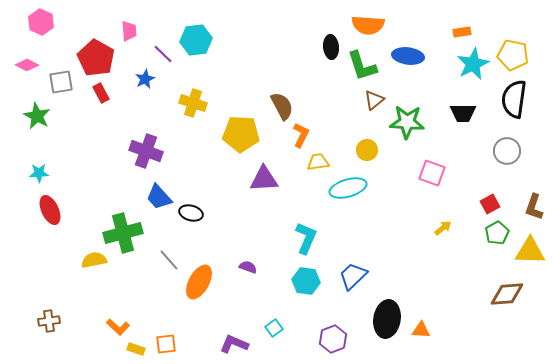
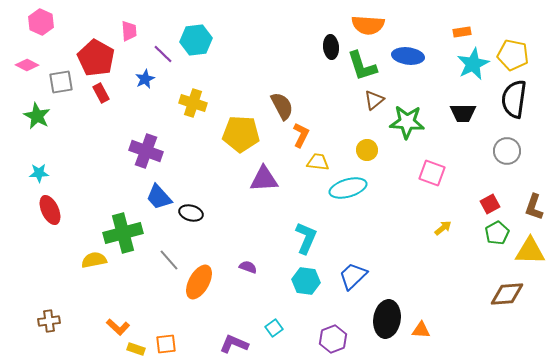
yellow trapezoid at (318, 162): rotated 15 degrees clockwise
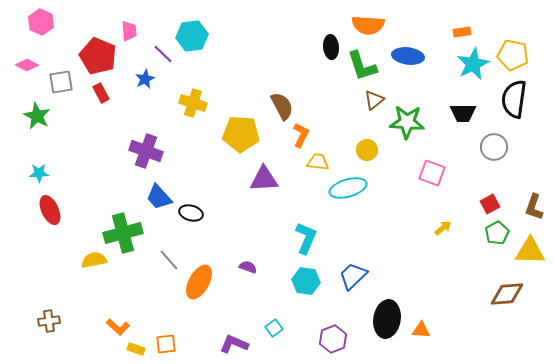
cyan hexagon at (196, 40): moved 4 px left, 4 px up
red pentagon at (96, 58): moved 2 px right, 2 px up; rotated 6 degrees counterclockwise
gray circle at (507, 151): moved 13 px left, 4 px up
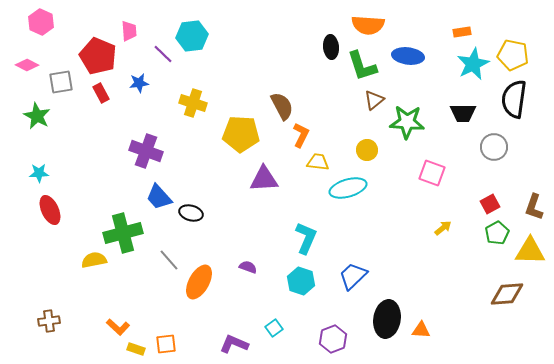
blue star at (145, 79): moved 6 px left, 4 px down; rotated 18 degrees clockwise
cyan hexagon at (306, 281): moved 5 px left; rotated 12 degrees clockwise
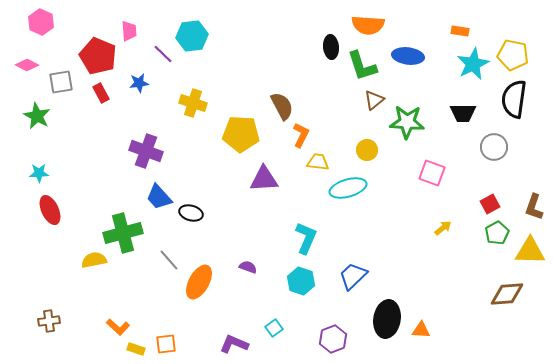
orange rectangle at (462, 32): moved 2 px left, 1 px up; rotated 18 degrees clockwise
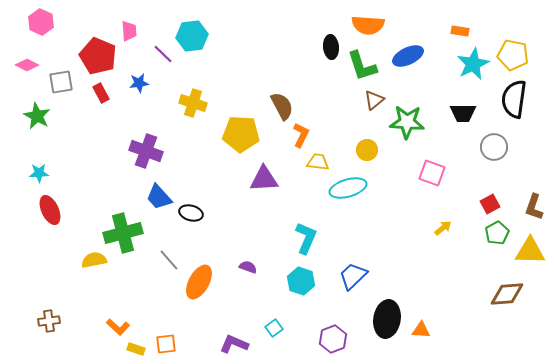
blue ellipse at (408, 56): rotated 32 degrees counterclockwise
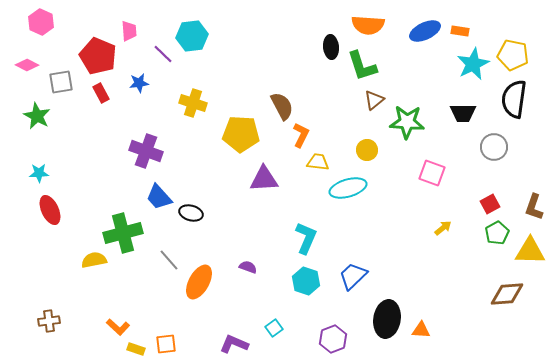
blue ellipse at (408, 56): moved 17 px right, 25 px up
cyan hexagon at (301, 281): moved 5 px right
